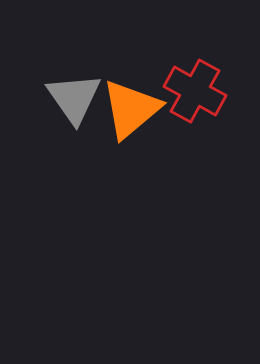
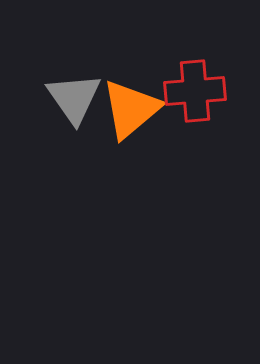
red cross: rotated 34 degrees counterclockwise
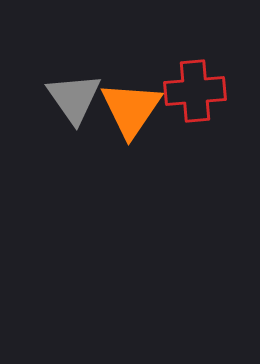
orange triangle: rotated 16 degrees counterclockwise
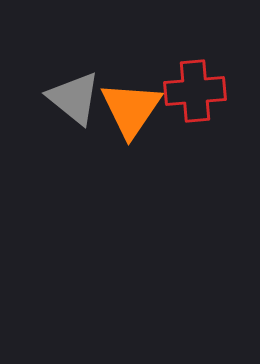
gray triangle: rotated 16 degrees counterclockwise
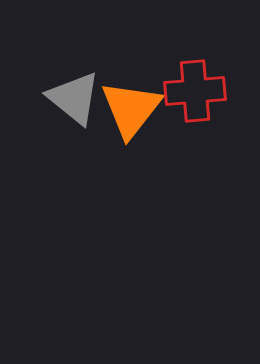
orange triangle: rotated 4 degrees clockwise
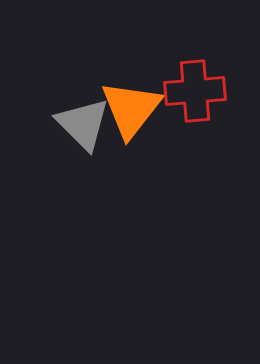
gray triangle: moved 9 px right, 26 px down; rotated 6 degrees clockwise
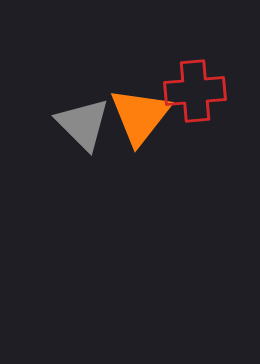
orange triangle: moved 9 px right, 7 px down
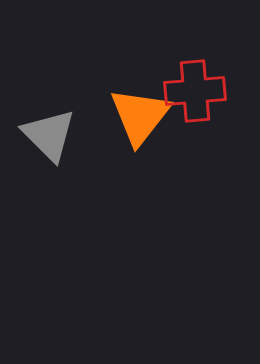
gray triangle: moved 34 px left, 11 px down
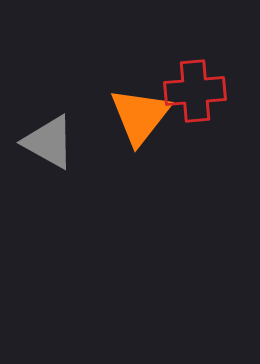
gray triangle: moved 7 px down; rotated 16 degrees counterclockwise
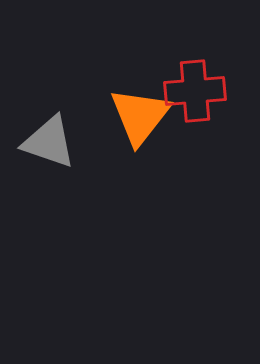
gray triangle: rotated 10 degrees counterclockwise
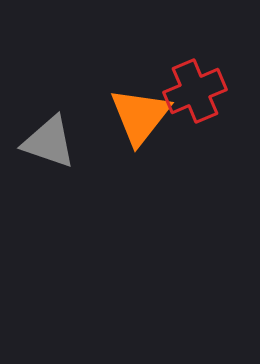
red cross: rotated 18 degrees counterclockwise
